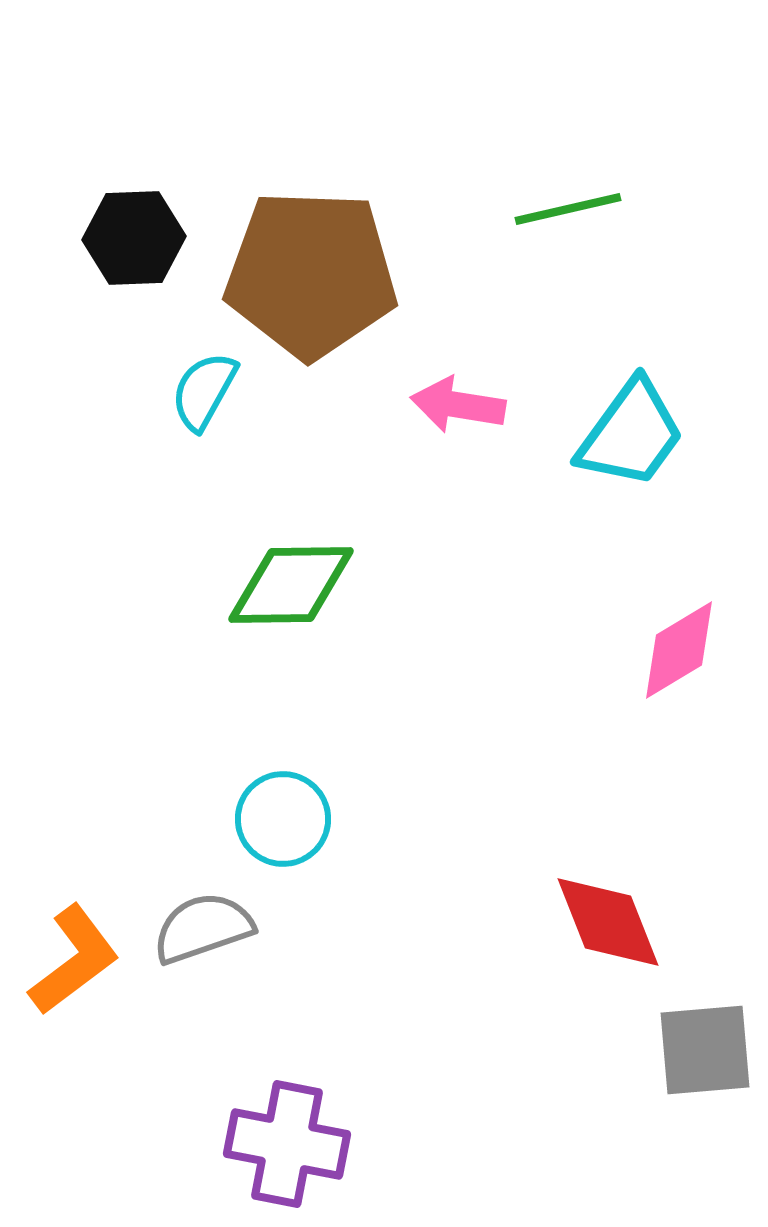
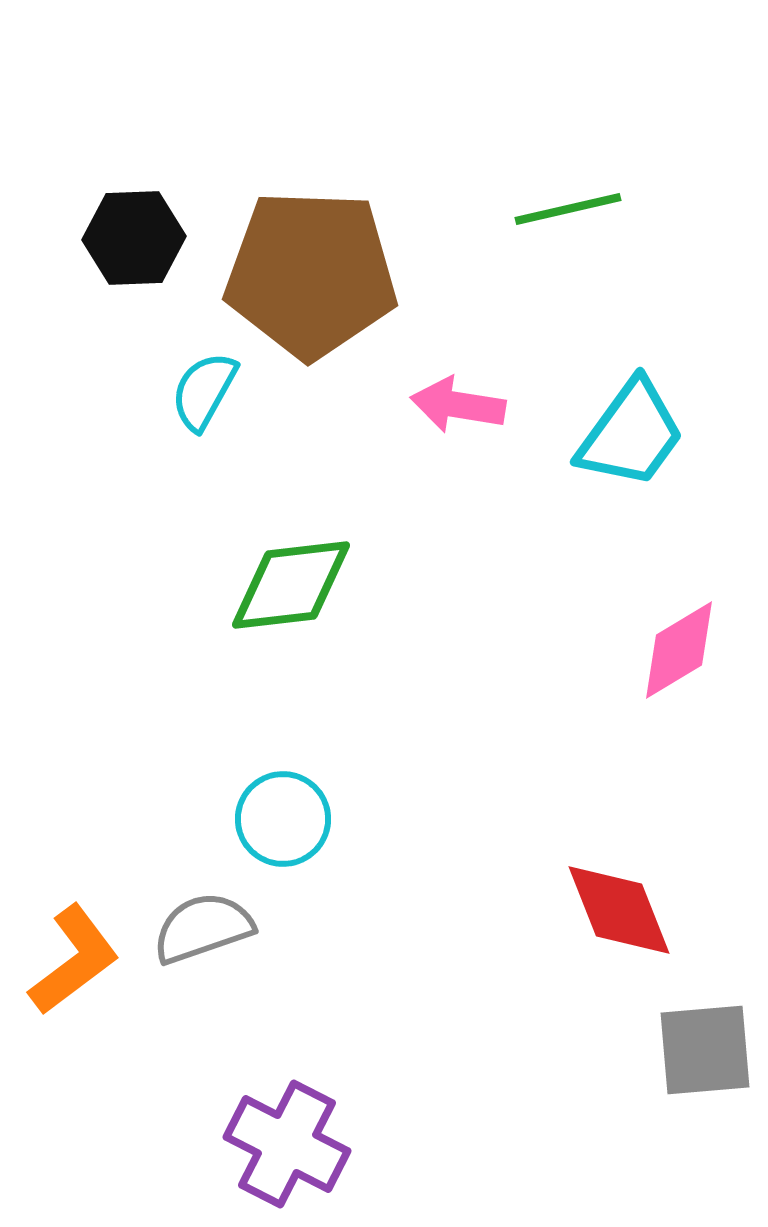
green diamond: rotated 6 degrees counterclockwise
red diamond: moved 11 px right, 12 px up
purple cross: rotated 16 degrees clockwise
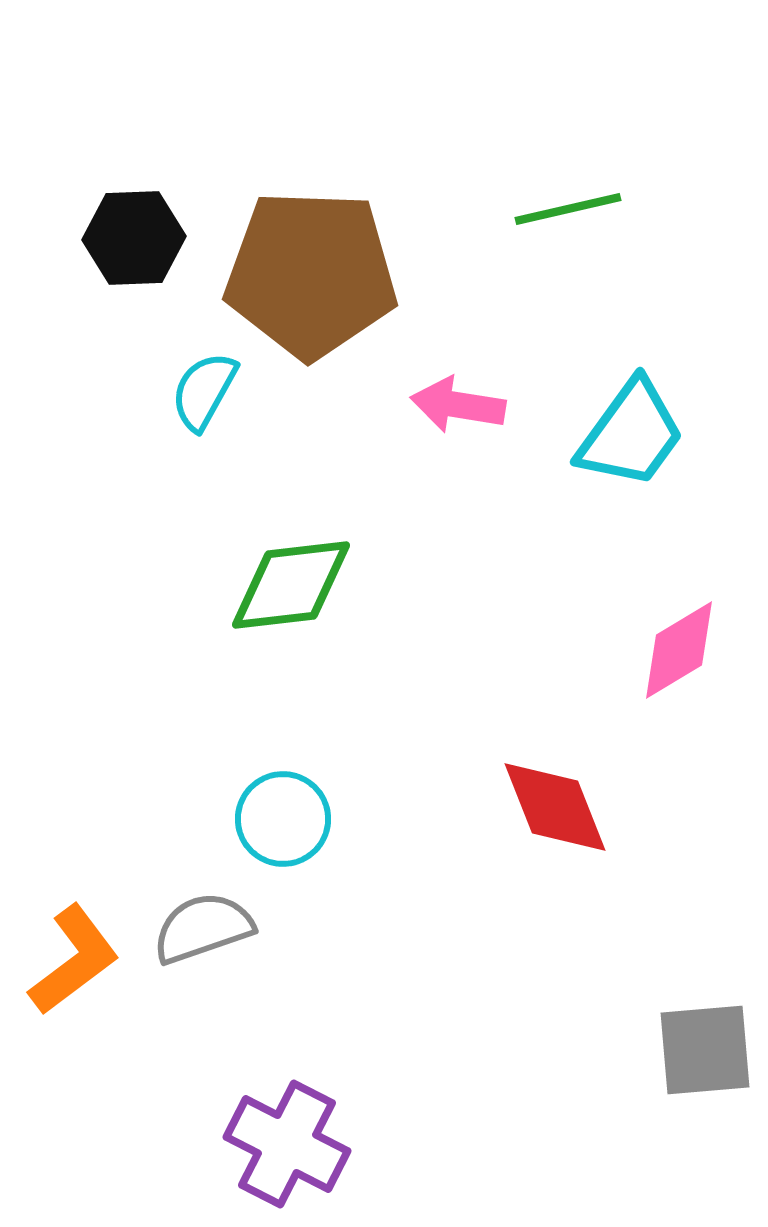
red diamond: moved 64 px left, 103 px up
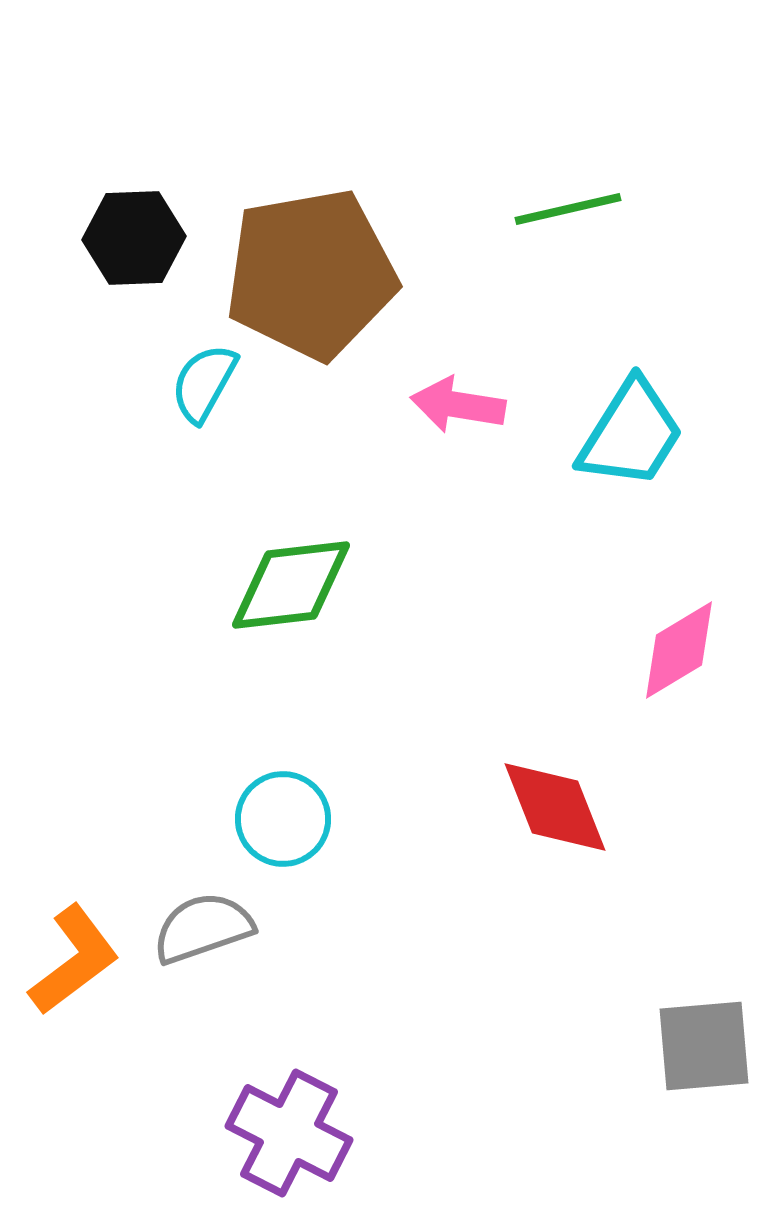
brown pentagon: rotated 12 degrees counterclockwise
cyan semicircle: moved 8 px up
cyan trapezoid: rotated 4 degrees counterclockwise
gray square: moved 1 px left, 4 px up
purple cross: moved 2 px right, 11 px up
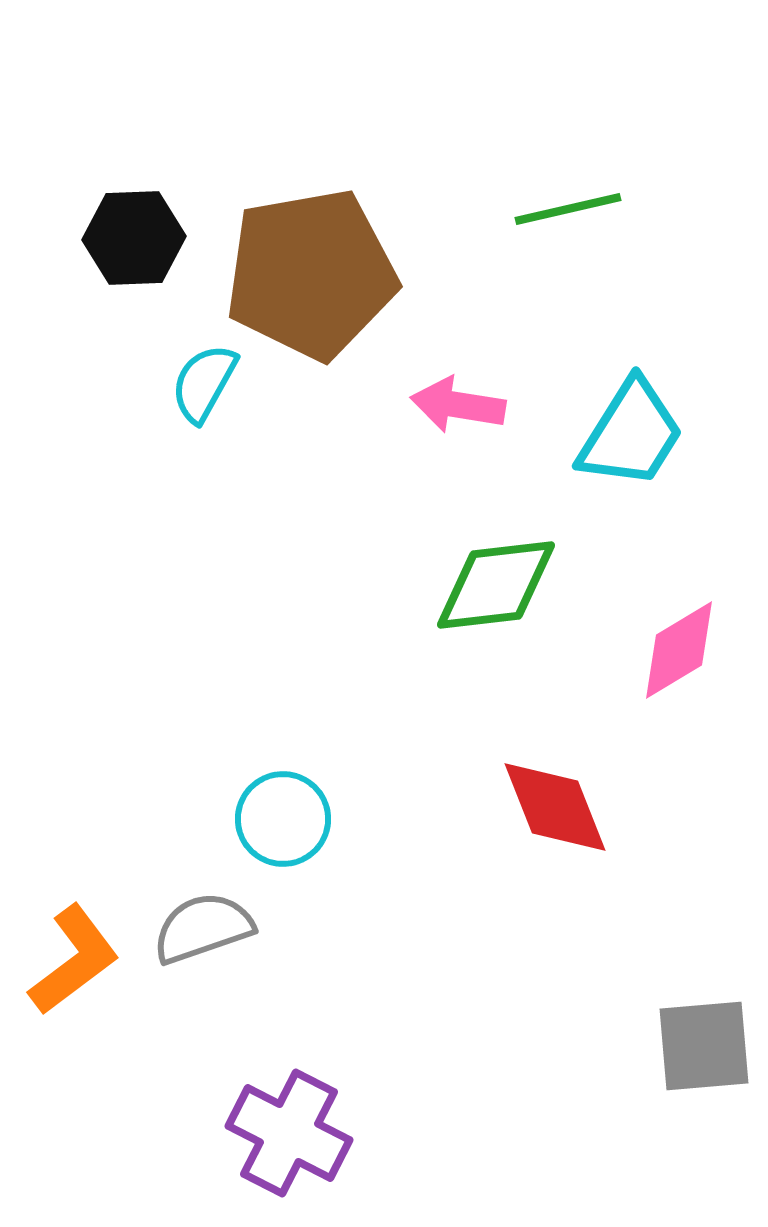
green diamond: moved 205 px right
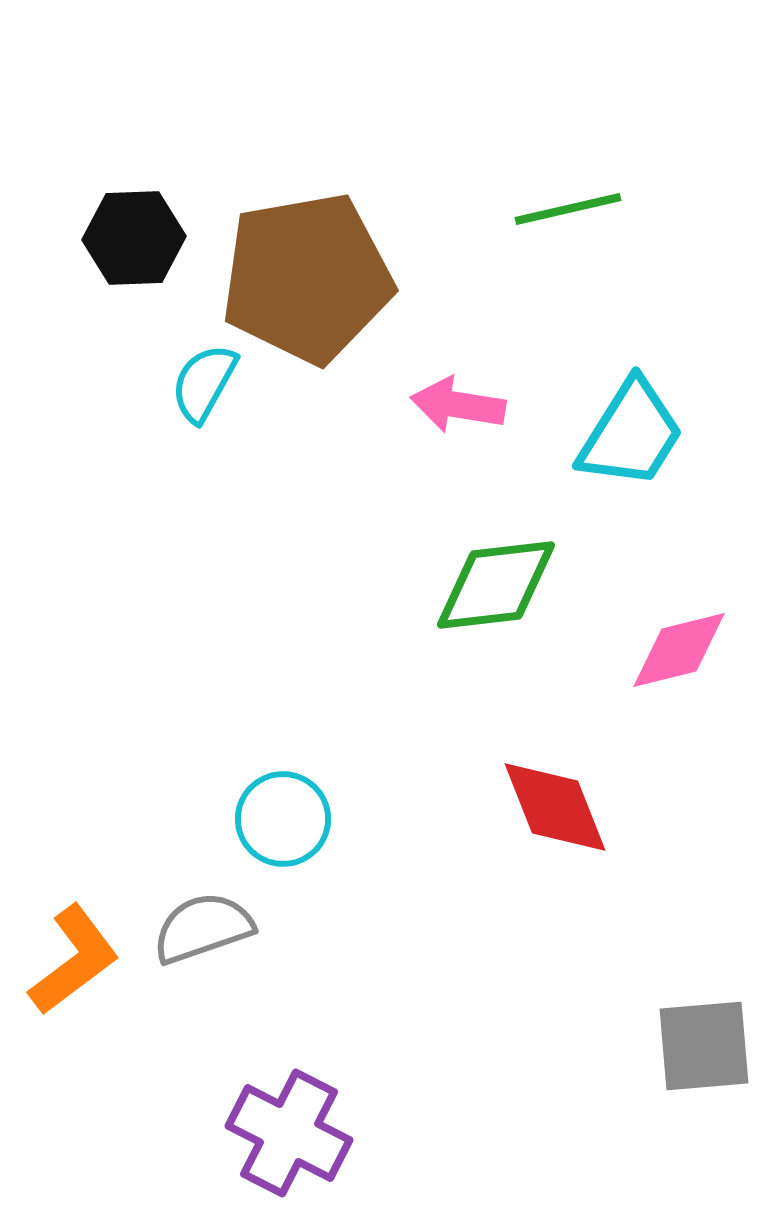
brown pentagon: moved 4 px left, 4 px down
pink diamond: rotated 17 degrees clockwise
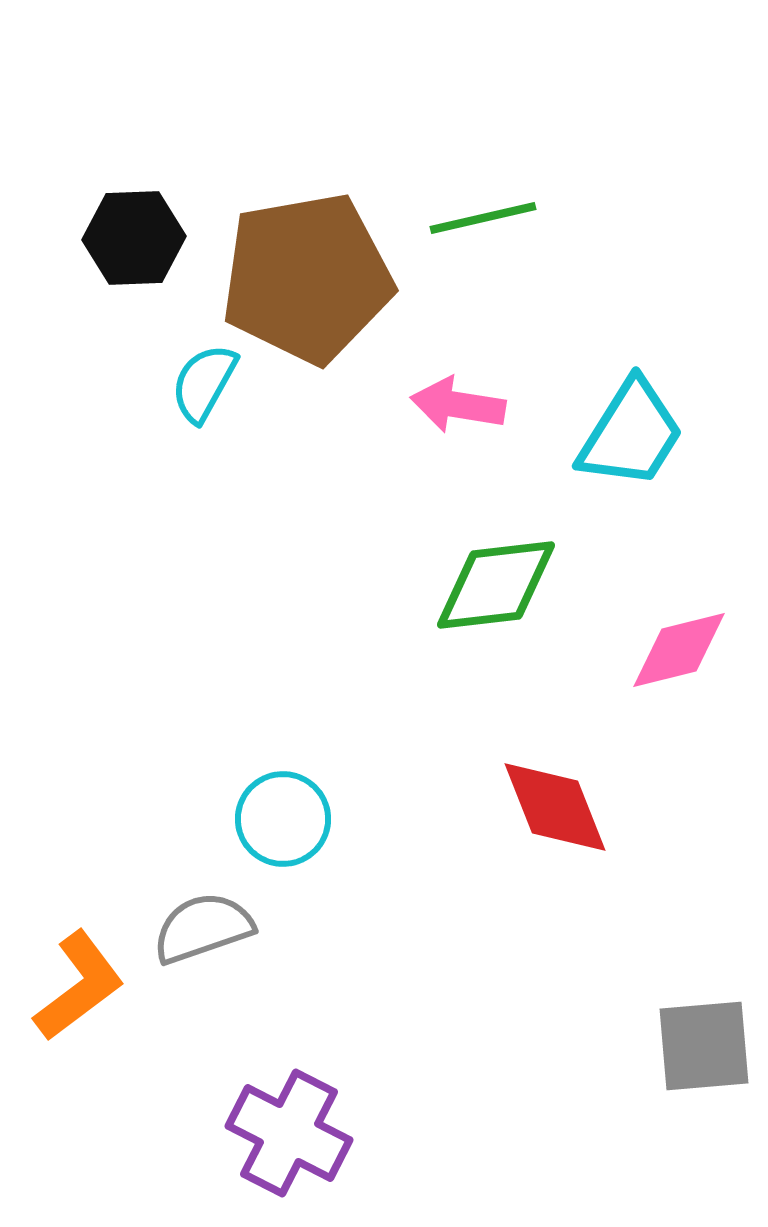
green line: moved 85 px left, 9 px down
orange L-shape: moved 5 px right, 26 px down
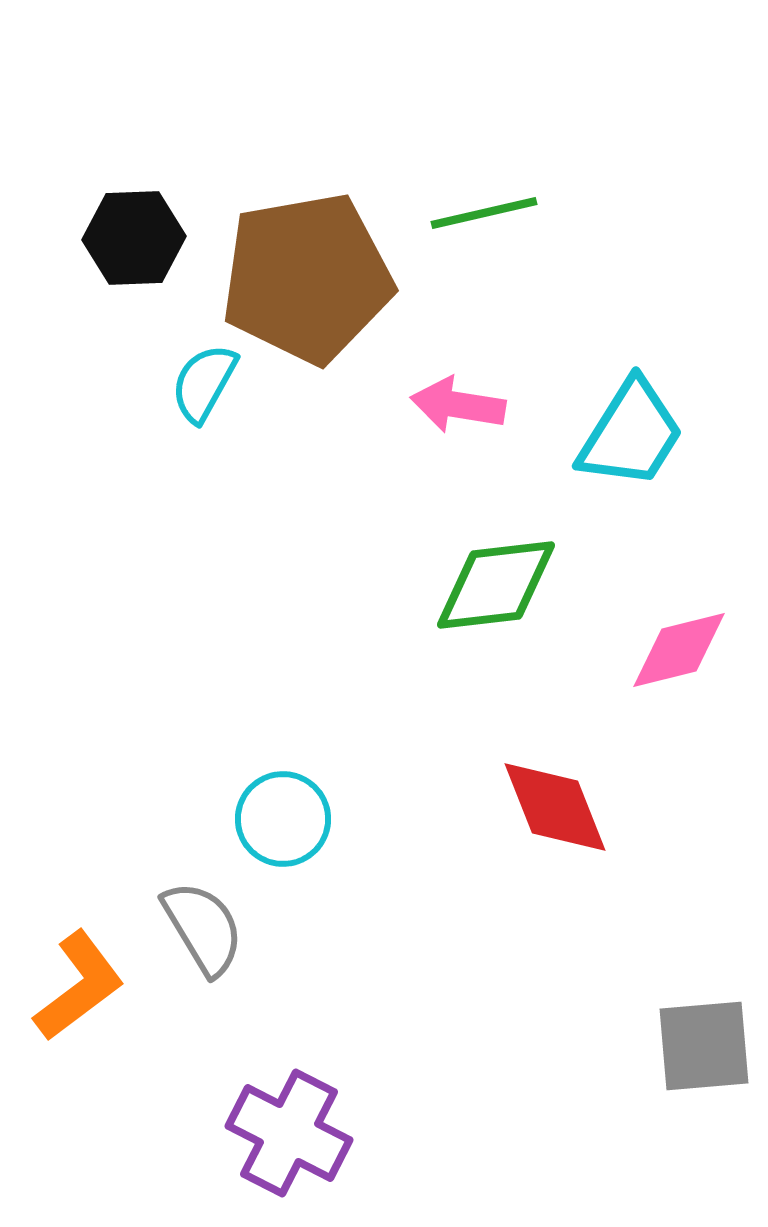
green line: moved 1 px right, 5 px up
gray semicircle: rotated 78 degrees clockwise
